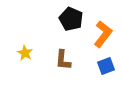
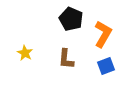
orange L-shape: rotated 8 degrees counterclockwise
brown L-shape: moved 3 px right, 1 px up
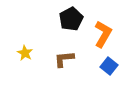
black pentagon: rotated 20 degrees clockwise
brown L-shape: moved 2 px left; rotated 80 degrees clockwise
blue square: moved 3 px right; rotated 30 degrees counterclockwise
